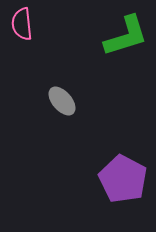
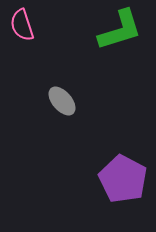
pink semicircle: moved 1 px down; rotated 12 degrees counterclockwise
green L-shape: moved 6 px left, 6 px up
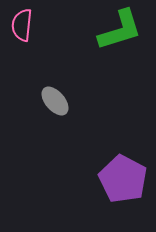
pink semicircle: rotated 24 degrees clockwise
gray ellipse: moved 7 px left
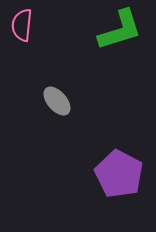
gray ellipse: moved 2 px right
purple pentagon: moved 4 px left, 5 px up
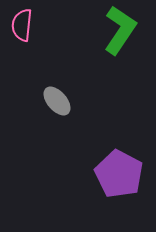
green L-shape: rotated 39 degrees counterclockwise
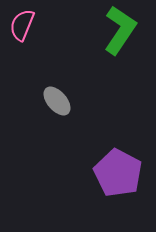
pink semicircle: rotated 16 degrees clockwise
purple pentagon: moved 1 px left, 1 px up
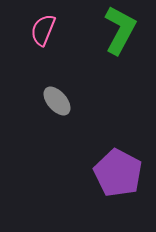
pink semicircle: moved 21 px right, 5 px down
green L-shape: rotated 6 degrees counterclockwise
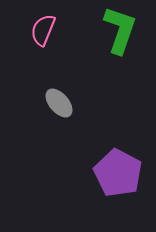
green L-shape: rotated 9 degrees counterclockwise
gray ellipse: moved 2 px right, 2 px down
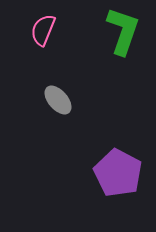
green L-shape: moved 3 px right, 1 px down
gray ellipse: moved 1 px left, 3 px up
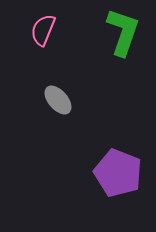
green L-shape: moved 1 px down
purple pentagon: rotated 6 degrees counterclockwise
